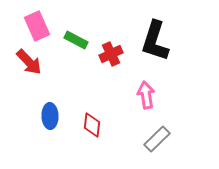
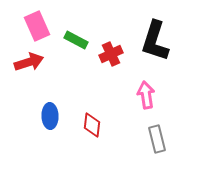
red arrow: rotated 64 degrees counterclockwise
gray rectangle: rotated 60 degrees counterclockwise
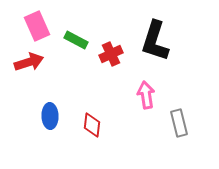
gray rectangle: moved 22 px right, 16 px up
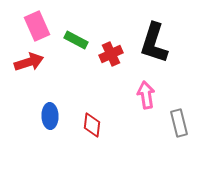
black L-shape: moved 1 px left, 2 px down
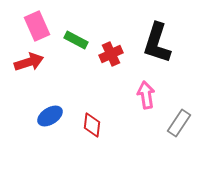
black L-shape: moved 3 px right
blue ellipse: rotated 60 degrees clockwise
gray rectangle: rotated 48 degrees clockwise
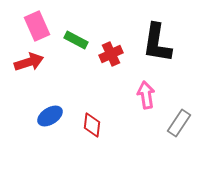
black L-shape: rotated 9 degrees counterclockwise
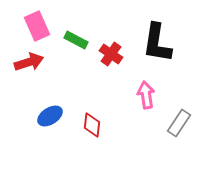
red cross: rotated 30 degrees counterclockwise
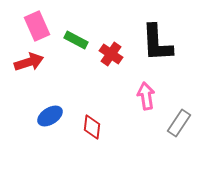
black L-shape: rotated 12 degrees counterclockwise
pink arrow: moved 1 px down
red diamond: moved 2 px down
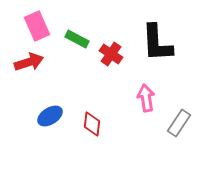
green rectangle: moved 1 px right, 1 px up
pink arrow: moved 2 px down
red diamond: moved 3 px up
